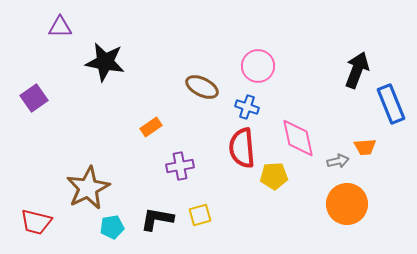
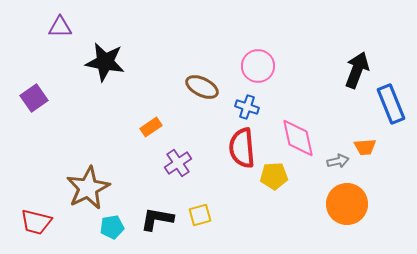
purple cross: moved 2 px left, 3 px up; rotated 24 degrees counterclockwise
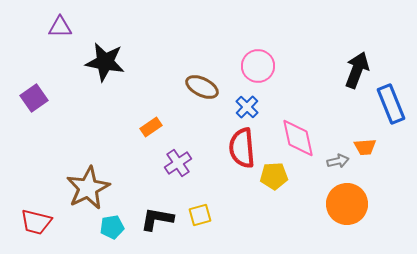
blue cross: rotated 25 degrees clockwise
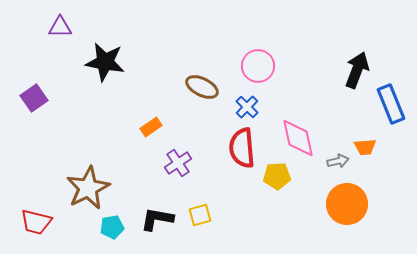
yellow pentagon: moved 3 px right
